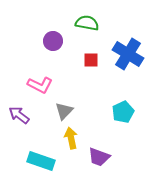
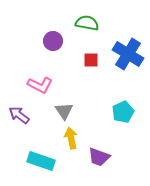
gray triangle: rotated 18 degrees counterclockwise
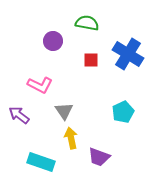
cyan rectangle: moved 1 px down
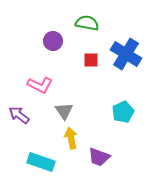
blue cross: moved 2 px left
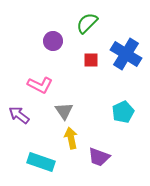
green semicircle: rotated 55 degrees counterclockwise
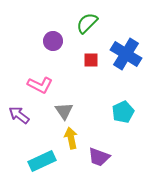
cyan rectangle: moved 1 px right, 1 px up; rotated 44 degrees counterclockwise
